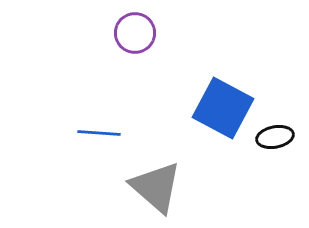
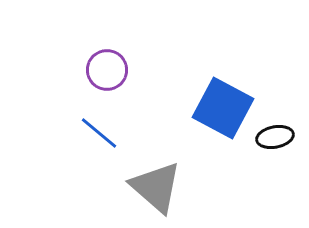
purple circle: moved 28 px left, 37 px down
blue line: rotated 36 degrees clockwise
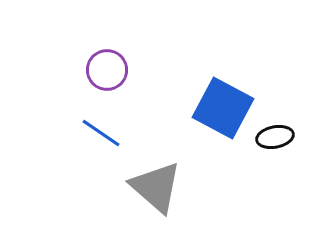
blue line: moved 2 px right; rotated 6 degrees counterclockwise
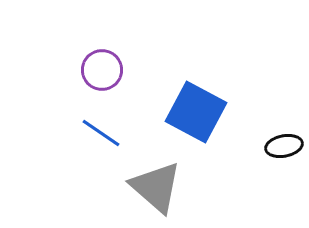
purple circle: moved 5 px left
blue square: moved 27 px left, 4 px down
black ellipse: moved 9 px right, 9 px down
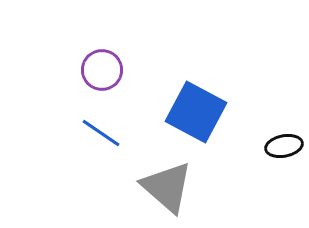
gray triangle: moved 11 px right
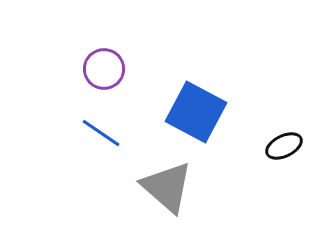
purple circle: moved 2 px right, 1 px up
black ellipse: rotated 15 degrees counterclockwise
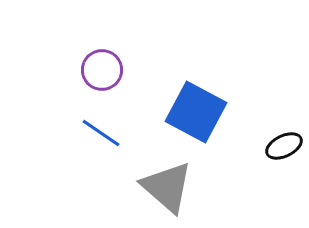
purple circle: moved 2 px left, 1 px down
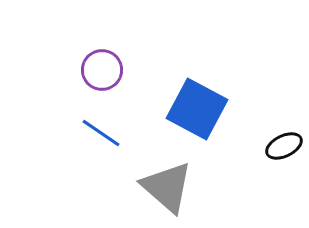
blue square: moved 1 px right, 3 px up
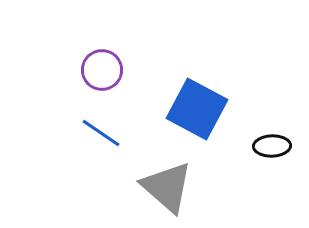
black ellipse: moved 12 px left; rotated 24 degrees clockwise
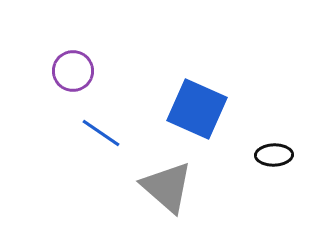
purple circle: moved 29 px left, 1 px down
blue square: rotated 4 degrees counterclockwise
black ellipse: moved 2 px right, 9 px down
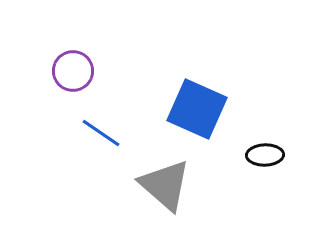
black ellipse: moved 9 px left
gray triangle: moved 2 px left, 2 px up
